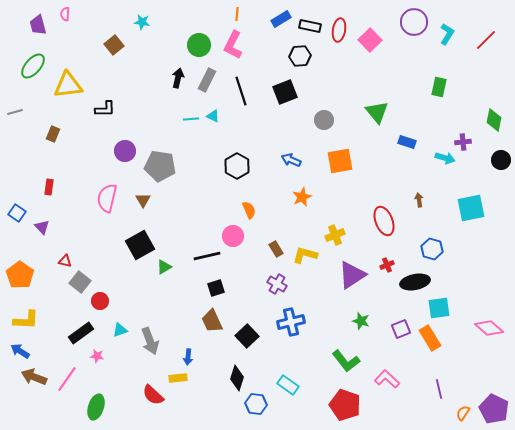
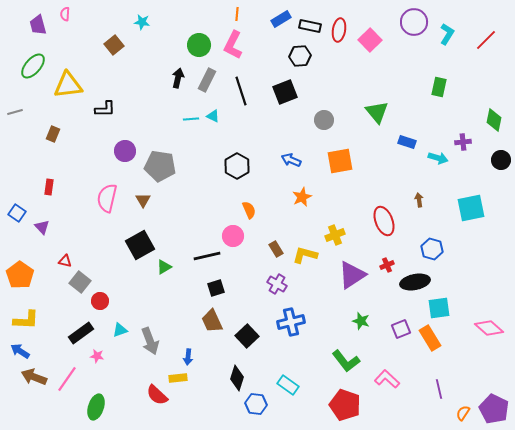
cyan arrow at (445, 158): moved 7 px left
red semicircle at (153, 395): moved 4 px right
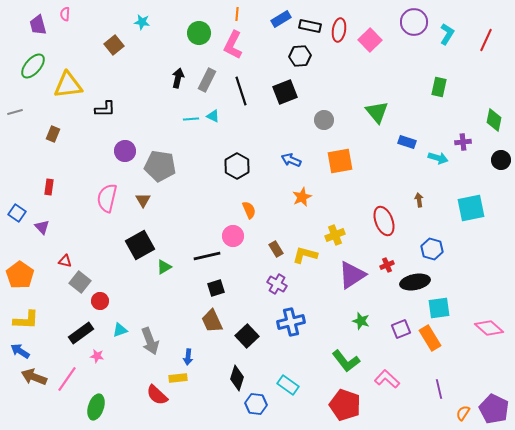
red line at (486, 40): rotated 20 degrees counterclockwise
green circle at (199, 45): moved 12 px up
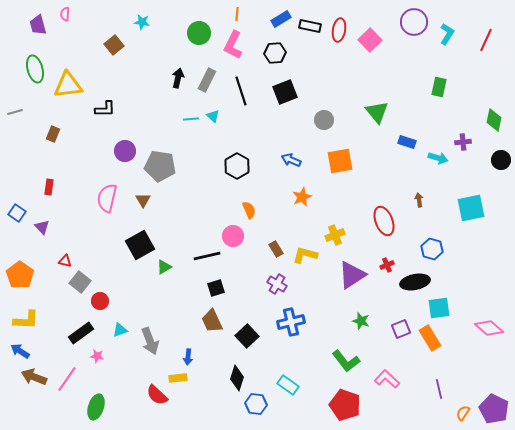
black hexagon at (300, 56): moved 25 px left, 3 px up
green ellipse at (33, 66): moved 2 px right, 3 px down; rotated 56 degrees counterclockwise
cyan triangle at (213, 116): rotated 16 degrees clockwise
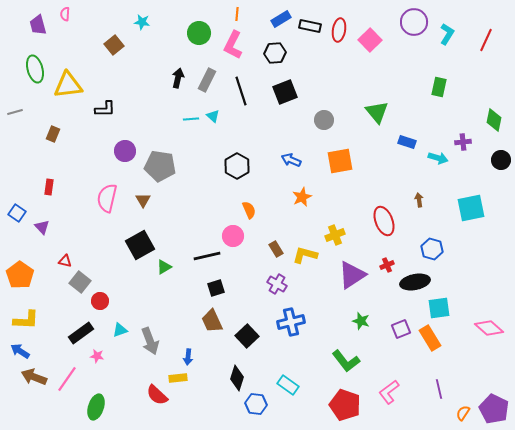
pink L-shape at (387, 379): moved 2 px right, 13 px down; rotated 80 degrees counterclockwise
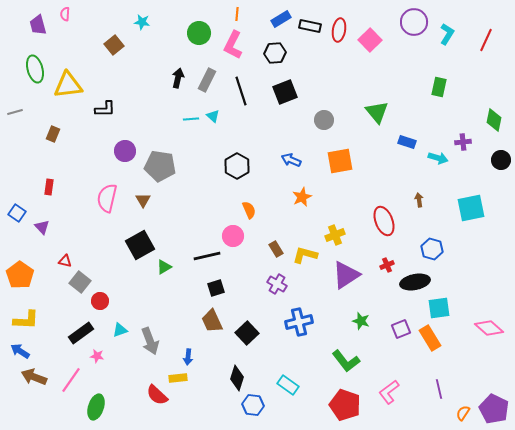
purple triangle at (352, 275): moved 6 px left
blue cross at (291, 322): moved 8 px right
black square at (247, 336): moved 3 px up
pink line at (67, 379): moved 4 px right, 1 px down
blue hexagon at (256, 404): moved 3 px left, 1 px down
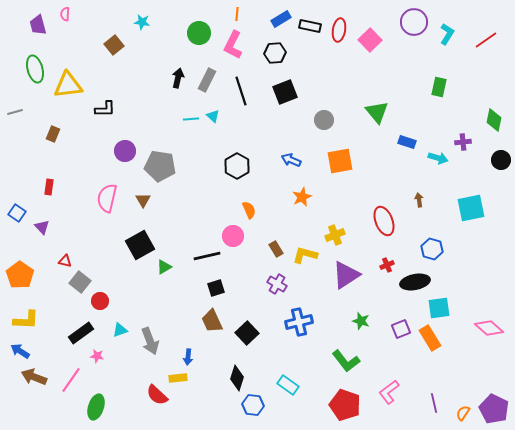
red line at (486, 40): rotated 30 degrees clockwise
purple line at (439, 389): moved 5 px left, 14 px down
